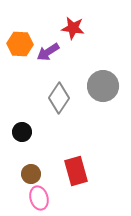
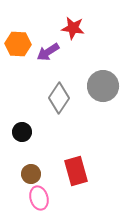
orange hexagon: moved 2 px left
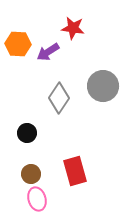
black circle: moved 5 px right, 1 px down
red rectangle: moved 1 px left
pink ellipse: moved 2 px left, 1 px down
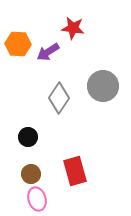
black circle: moved 1 px right, 4 px down
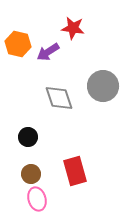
orange hexagon: rotated 10 degrees clockwise
gray diamond: rotated 52 degrees counterclockwise
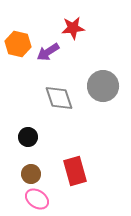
red star: rotated 15 degrees counterclockwise
pink ellipse: rotated 40 degrees counterclockwise
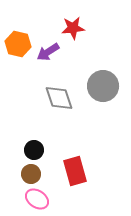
black circle: moved 6 px right, 13 px down
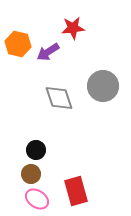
black circle: moved 2 px right
red rectangle: moved 1 px right, 20 px down
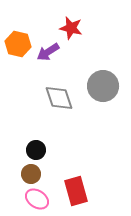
red star: moved 2 px left; rotated 20 degrees clockwise
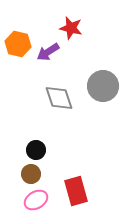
pink ellipse: moved 1 px left, 1 px down; rotated 65 degrees counterclockwise
